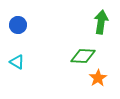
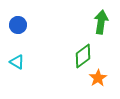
green diamond: rotated 40 degrees counterclockwise
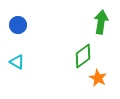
orange star: rotated 12 degrees counterclockwise
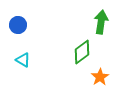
green diamond: moved 1 px left, 4 px up
cyan triangle: moved 6 px right, 2 px up
orange star: moved 2 px right, 1 px up; rotated 12 degrees clockwise
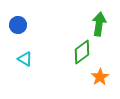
green arrow: moved 2 px left, 2 px down
cyan triangle: moved 2 px right, 1 px up
